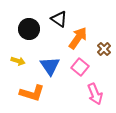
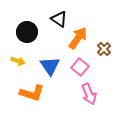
black circle: moved 2 px left, 3 px down
pink arrow: moved 6 px left
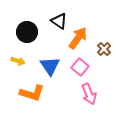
black triangle: moved 2 px down
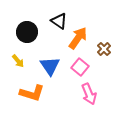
yellow arrow: rotated 32 degrees clockwise
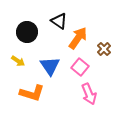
yellow arrow: rotated 16 degrees counterclockwise
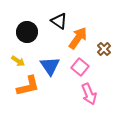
orange L-shape: moved 4 px left, 7 px up; rotated 30 degrees counterclockwise
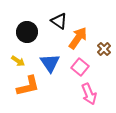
blue triangle: moved 3 px up
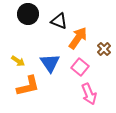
black triangle: rotated 12 degrees counterclockwise
black circle: moved 1 px right, 18 px up
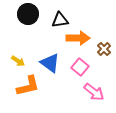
black triangle: moved 1 px right, 1 px up; rotated 30 degrees counterclockwise
orange arrow: rotated 55 degrees clockwise
blue triangle: rotated 20 degrees counterclockwise
pink arrow: moved 5 px right, 2 px up; rotated 30 degrees counterclockwise
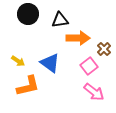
pink square: moved 9 px right, 1 px up; rotated 12 degrees clockwise
